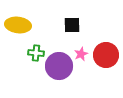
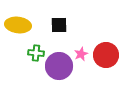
black square: moved 13 px left
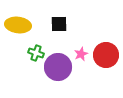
black square: moved 1 px up
green cross: rotated 14 degrees clockwise
purple circle: moved 1 px left, 1 px down
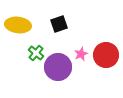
black square: rotated 18 degrees counterclockwise
green cross: rotated 21 degrees clockwise
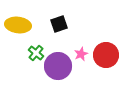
purple circle: moved 1 px up
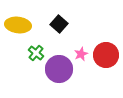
black square: rotated 30 degrees counterclockwise
purple circle: moved 1 px right, 3 px down
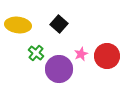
red circle: moved 1 px right, 1 px down
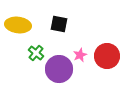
black square: rotated 30 degrees counterclockwise
pink star: moved 1 px left, 1 px down
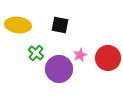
black square: moved 1 px right, 1 px down
red circle: moved 1 px right, 2 px down
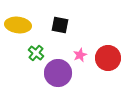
purple circle: moved 1 px left, 4 px down
